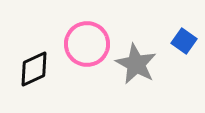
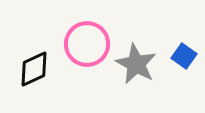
blue square: moved 15 px down
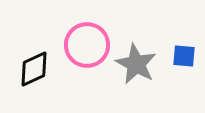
pink circle: moved 1 px down
blue square: rotated 30 degrees counterclockwise
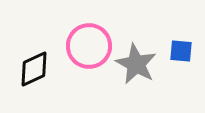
pink circle: moved 2 px right, 1 px down
blue square: moved 3 px left, 5 px up
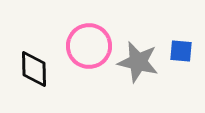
gray star: moved 2 px right, 2 px up; rotated 15 degrees counterclockwise
black diamond: rotated 66 degrees counterclockwise
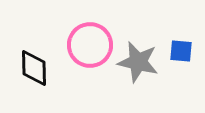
pink circle: moved 1 px right, 1 px up
black diamond: moved 1 px up
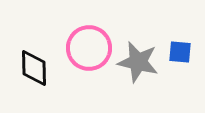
pink circle: moved 1 px left, 3 px down
blue square: moved 1 px left, 1 px down
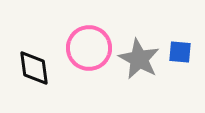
gray star: moved 1 px right, 3 px up; rotated 15 degrees clockwise
black diamond: rotated 6 degrees counterclockwise
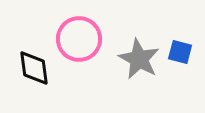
pink circle: moved 10 px left, 9 px up
blue square: rotated 10 degrees clockwise
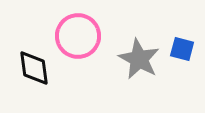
pink circle: moved 1 px left, 3 px up
blue square: moved 2 px right, 3 px up
